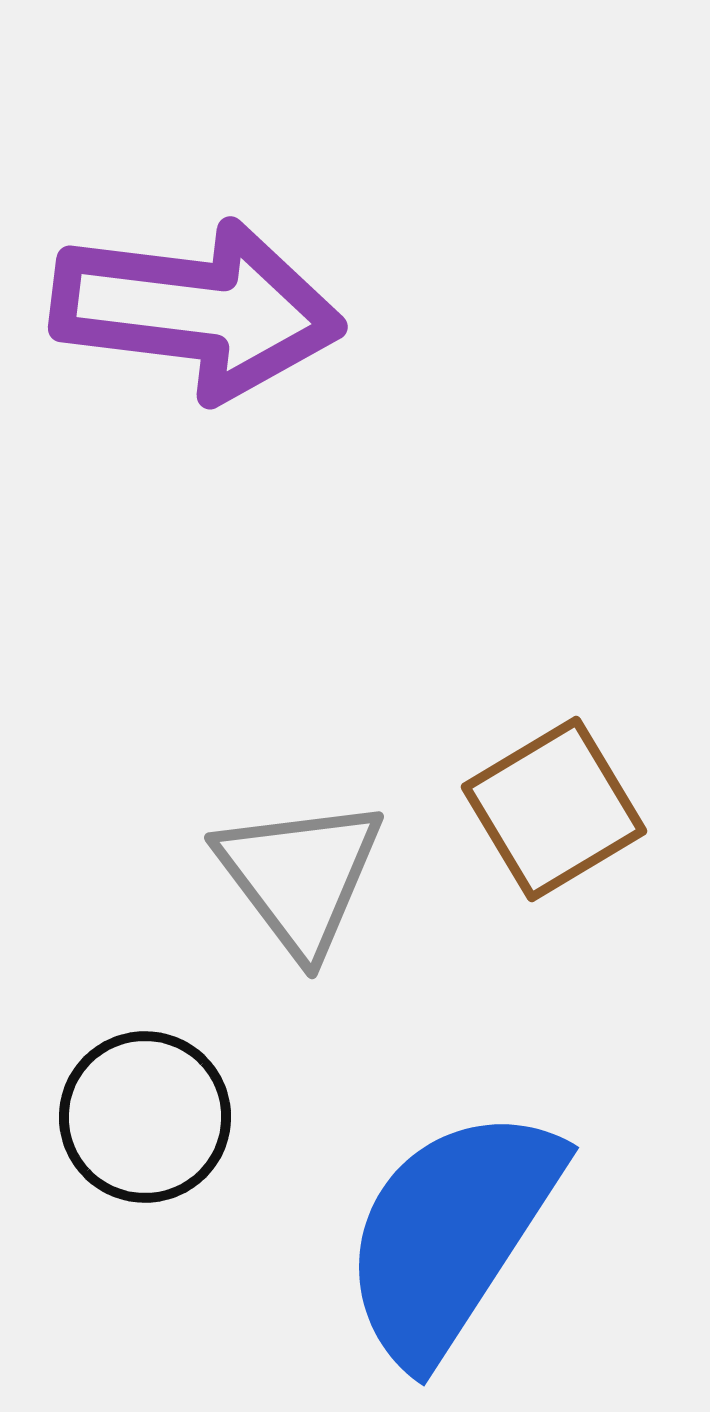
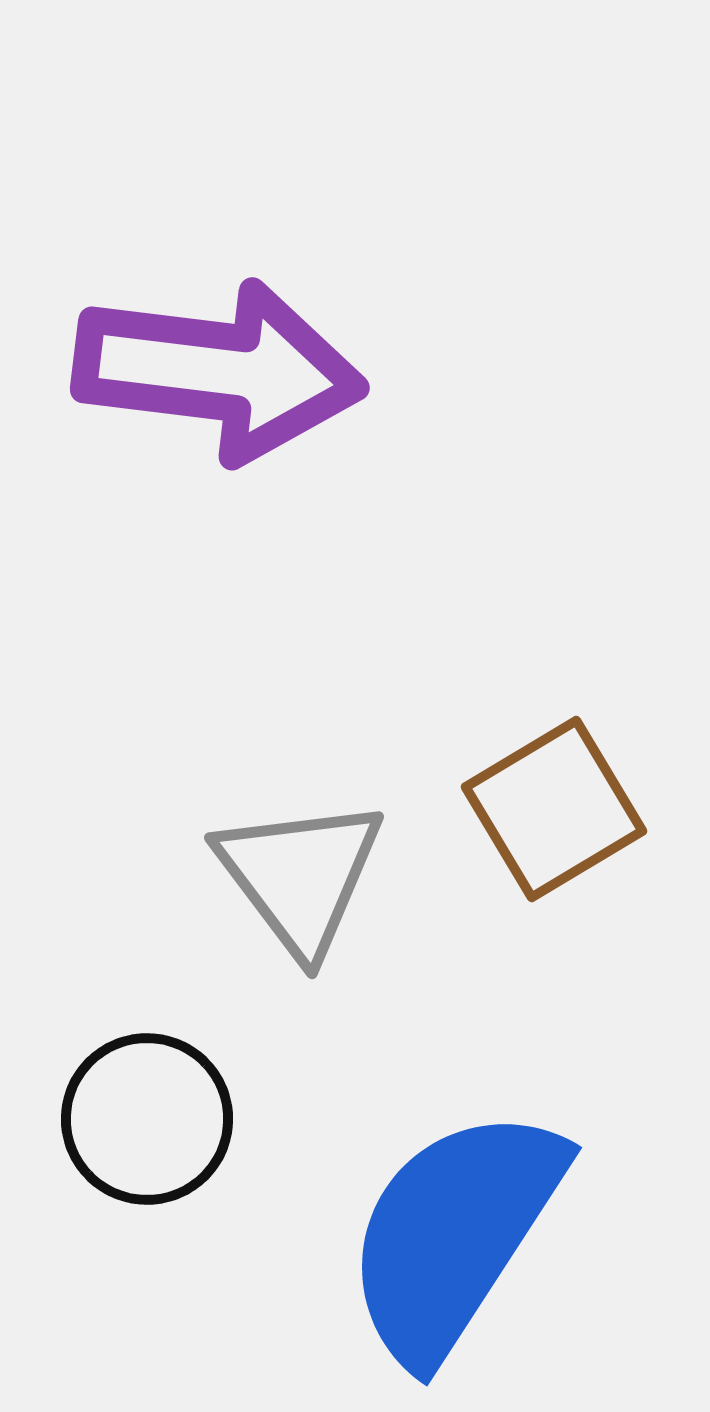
purple arrow: moved 22 px right, 61 px down
black circle: moved 2 px right, 2 px down
blue semicircle: moved 3 px right
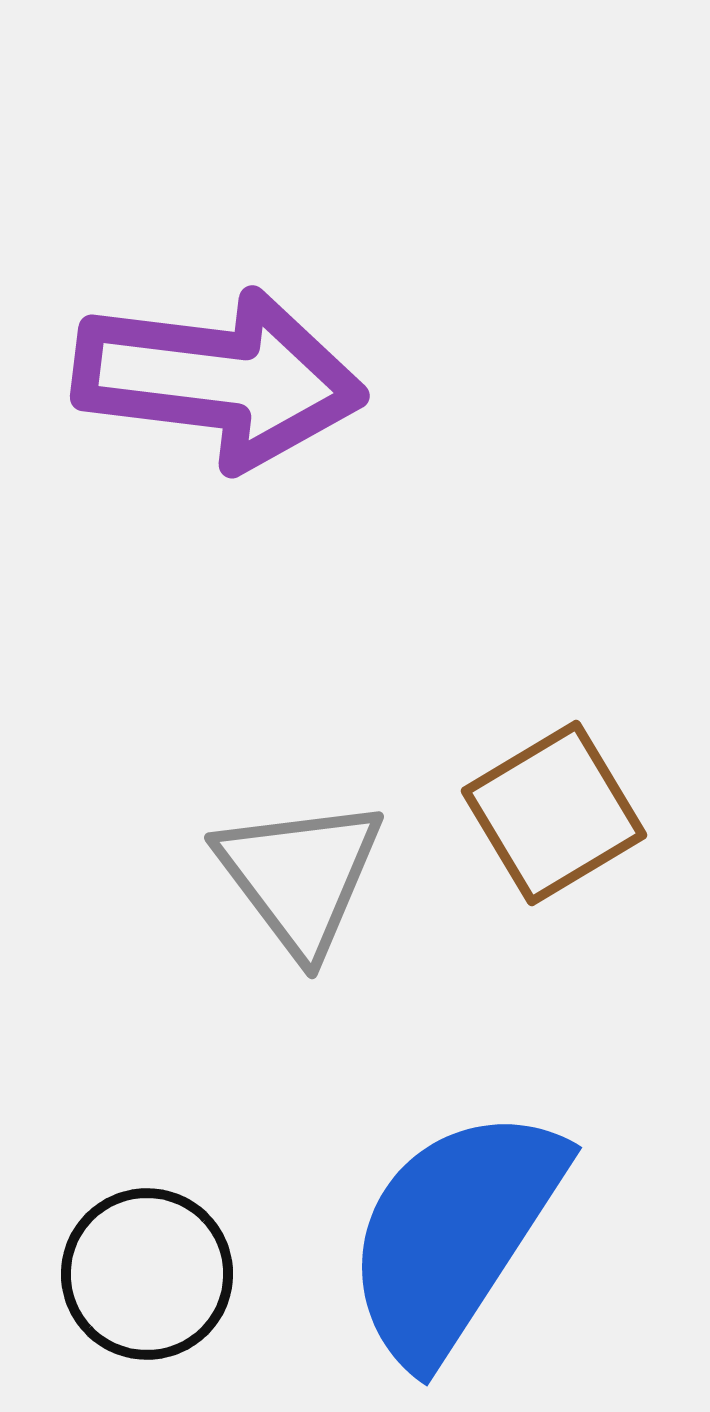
purple arrow: moved 8 px down
brown square: moved 4 px down
black circle: moved 155 px down
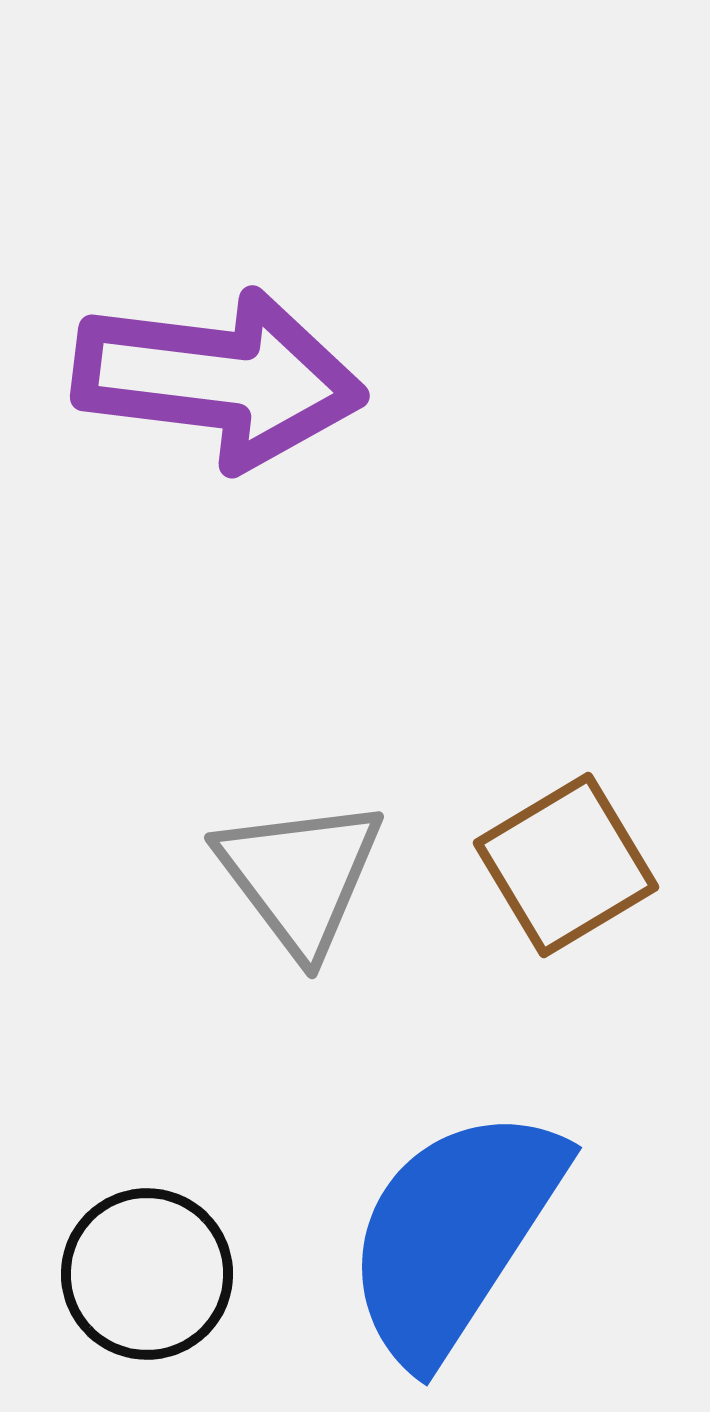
brown square: moved 12 px right, 52 px down
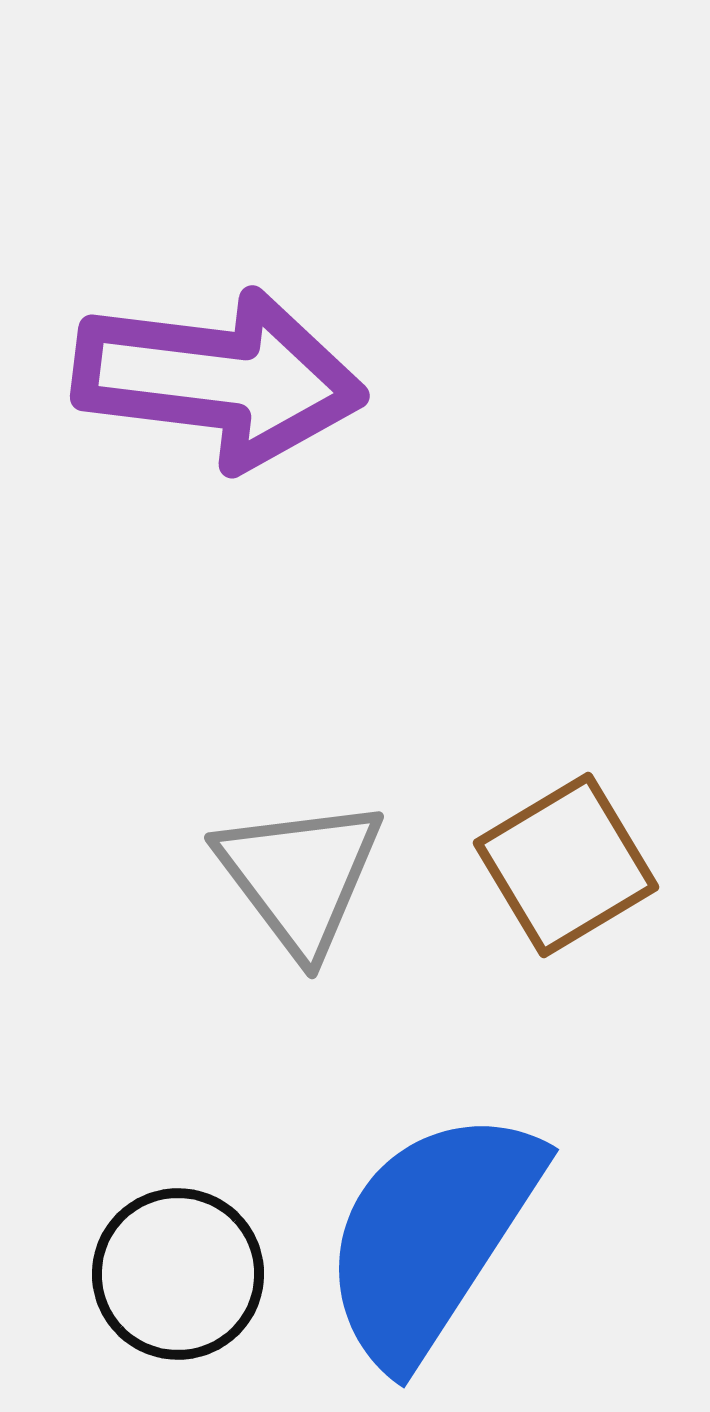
blue semicircle: moved 23 px left, 2 px down
black circle: moved 31 px right
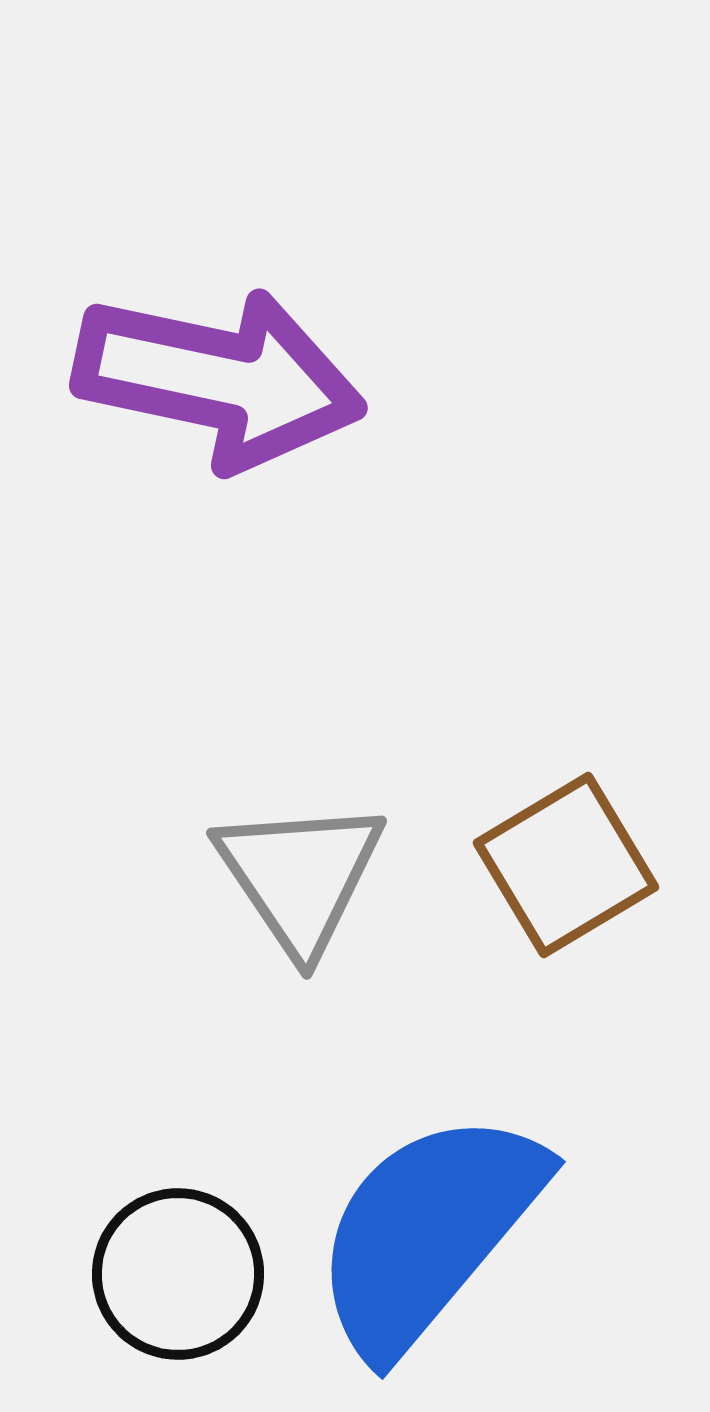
purple arrow: rotated 5 degrees clockwise
gray triangle: rotated 3 degrees clockwise
blue semicircle: moved 3 px left, 4 px up; rotated 7 degrees clockwise
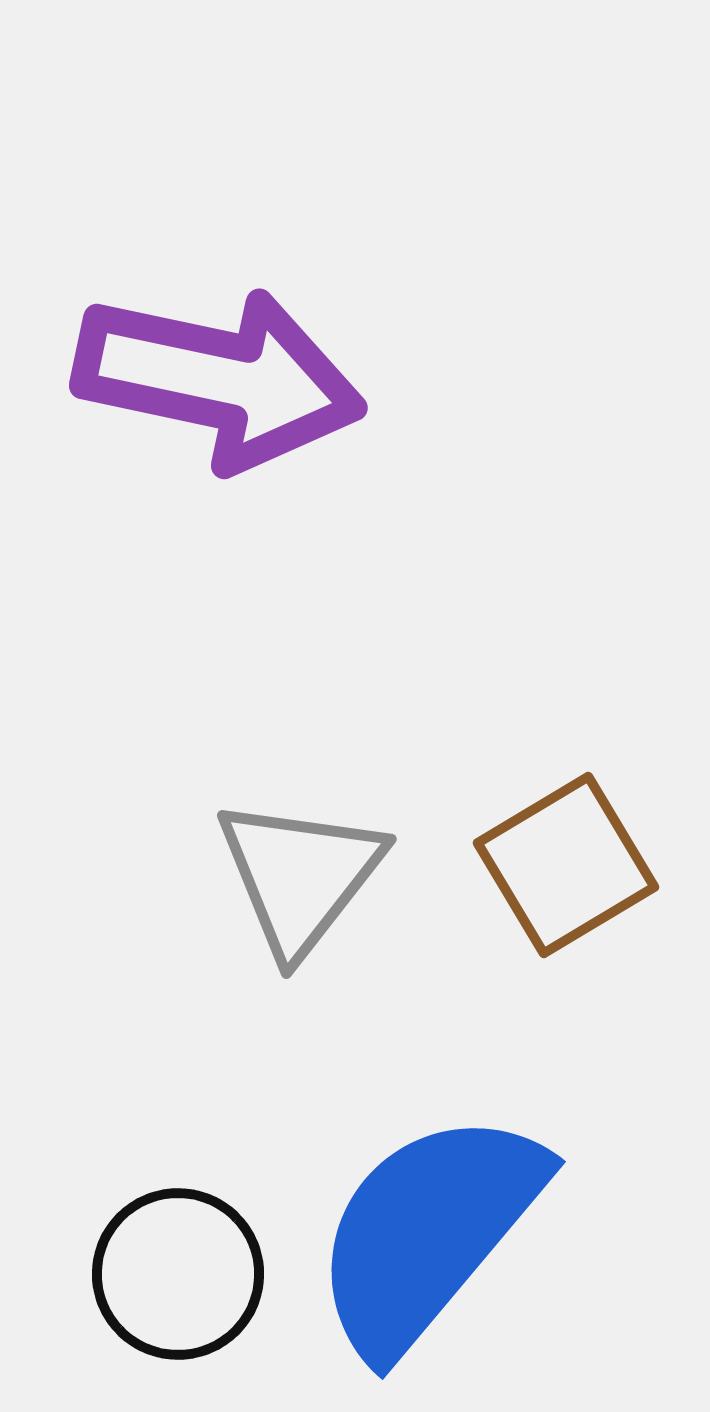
gray triangle: rotated 12 degrees clockwise
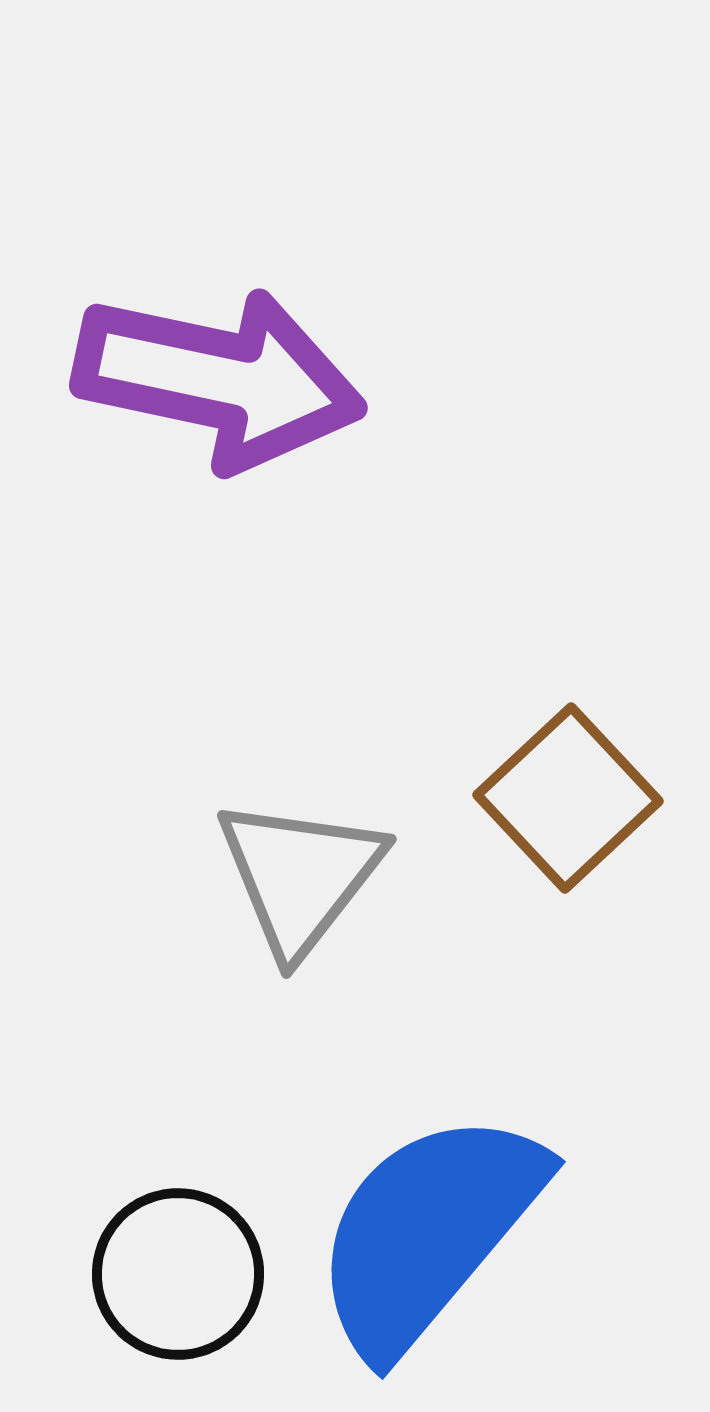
brown square: moved 2 px right, 67 px up; rotated 12 degrees counterclockwise
